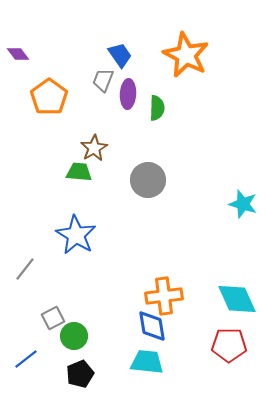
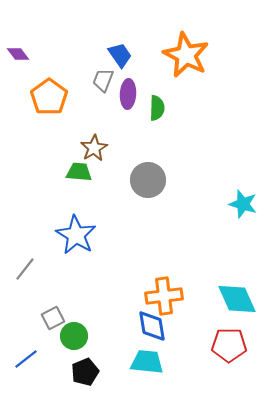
black pentagon: moved 5 px right, 2 px up
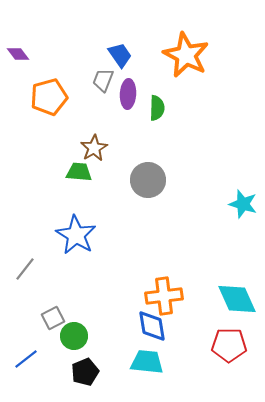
orange pentagon: rotated 21 degrees clockwise
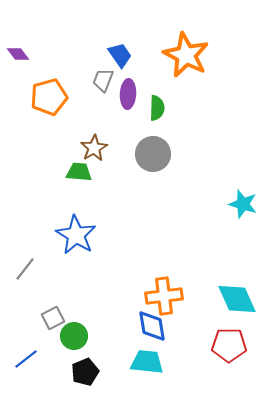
gray circle: moved 5 px right, 26 px up
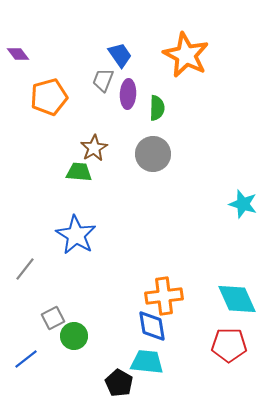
black pentagon: moved 34 px right, 11 px down; rotated 20 degrees counterclockwise
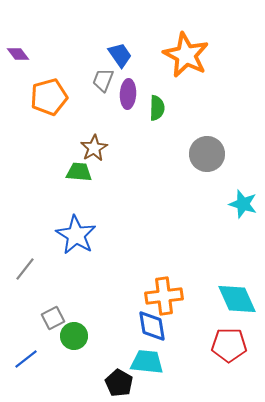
gray circle: moved 54 px right
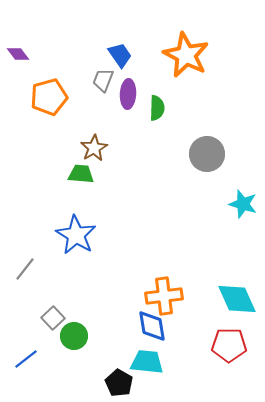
green trapezoid: moved 2 px right, 2 px down
gray square: rotated 15 degrees counterclockwise
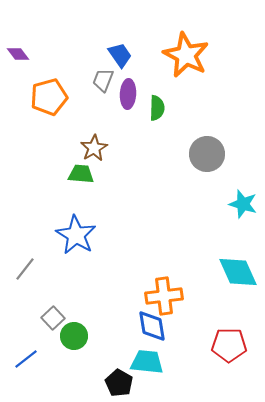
cyan diamond: moved 1 px right, 27 px up
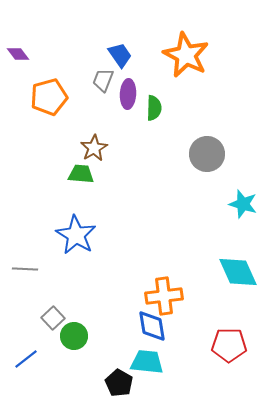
green semicircle: moved 3 px left
gray line: rotated 55 degrees clockwise
